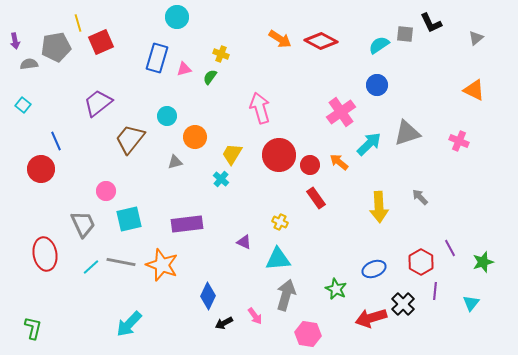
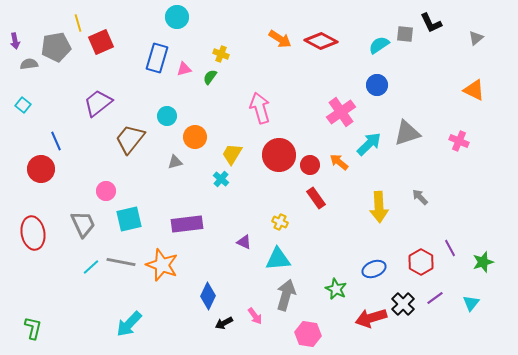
red ellipse at (45, 254): moved 12 px left, 21 px up
purple line at (435, 291): moved 7 px down; rotated 48 degrees clockwise
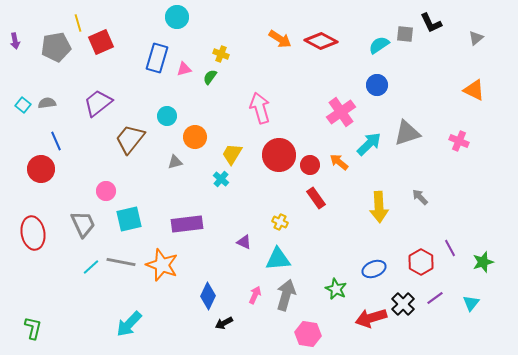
gray semicircle at (29, 64): moved 18 px right, 39 px down
pink arrow at (255, 316): moved 21 px up; rotated 120 degrees counterclockwise
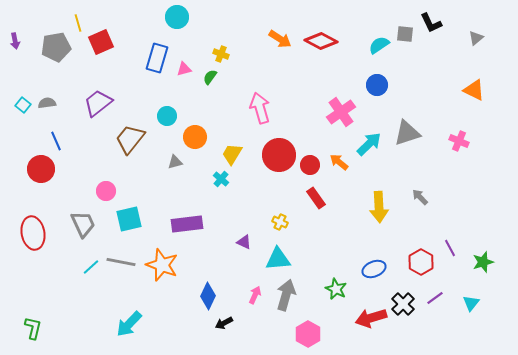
pink hexagon at (308, 334): rotated 20 degrees clockwise
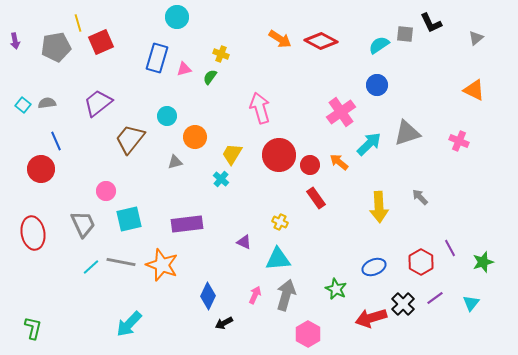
blue ellipse at (374, 269): moved 2 px up
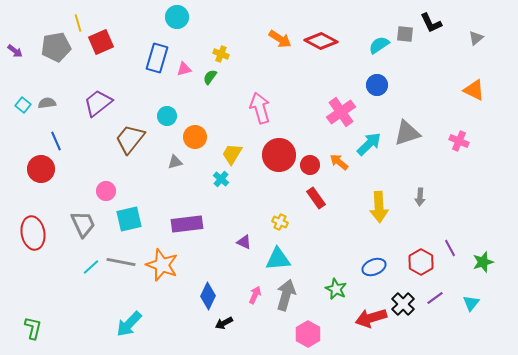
purple arrow at (15, 41): moved 10 px down; rotated 42 degrees counterclockwise
gray arrow at (420, 197): rotated 132 degrees counterclockwise
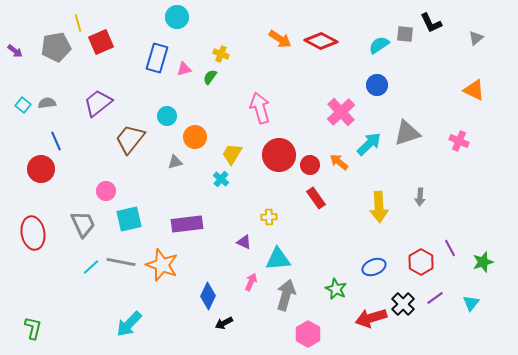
pink cross at (341, 112): rotated 8 degrees counterclockwise
yellow cross at (280, 222): moved 11 px left, 5 px up; rotated 28 degrees counterclockwise
pink arrow at (255, 295): moved 4 px left, 13 px up
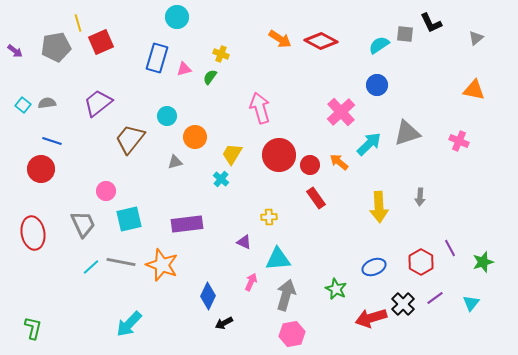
orange triangle at (474, 90): rotated 15 degrees counterclockwise
blue line at (56, 141): moved 4 px left; rotated 48 degrees counterclockwise
pink hexagon at (308, 334): moved 16 px left; rotated 20 degrees clockwise
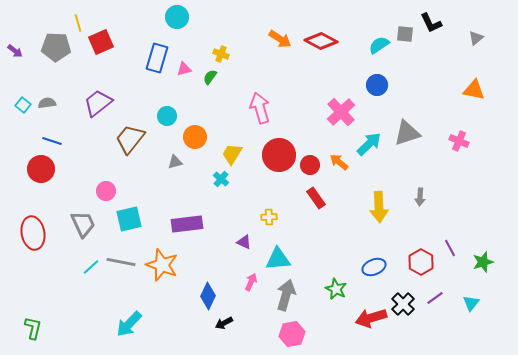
gray pentagon at (56, 47): rotated 12 degrees clockwise
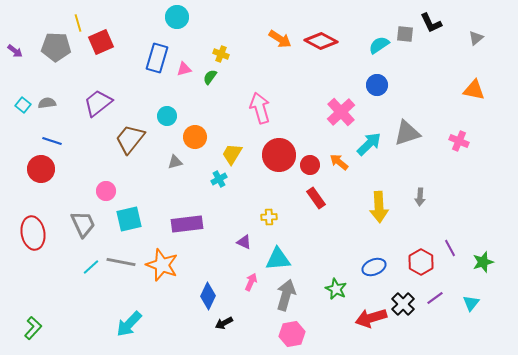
cyan cross at (221, 179): moved 2 px left; rotated 21 degrees clockwise
green L-shape at (33, 328): rotated 30 degrees clockwise
